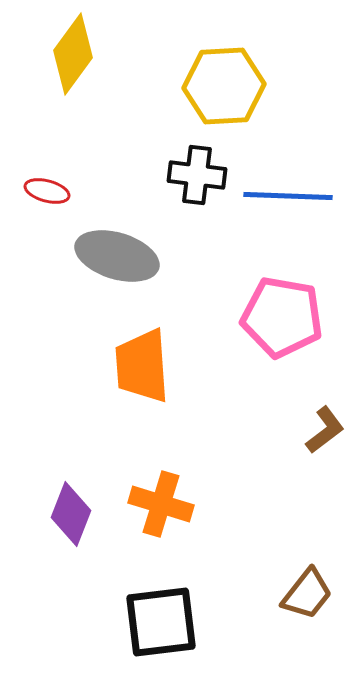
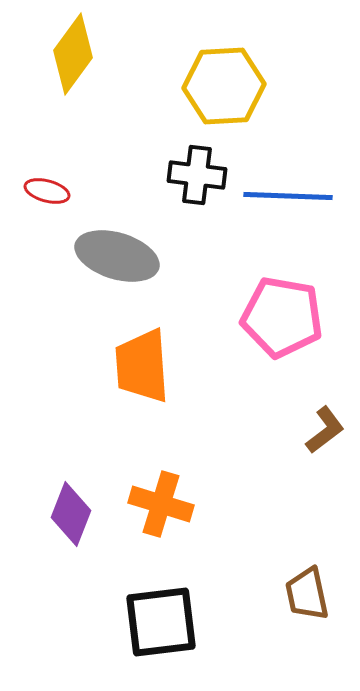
brown trapezoid: rotated 130 degrees clockwise
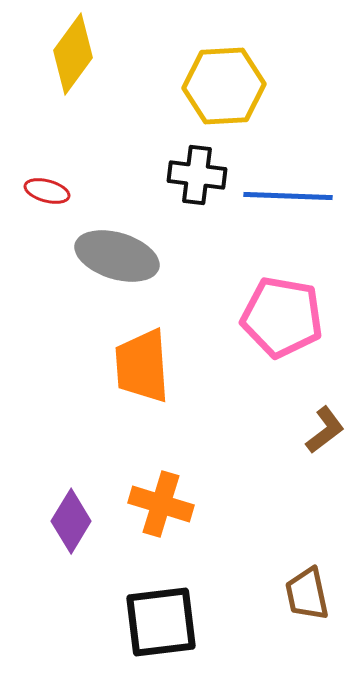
purple diamond: moved 7 px down; rotated 10 degrees clockwise
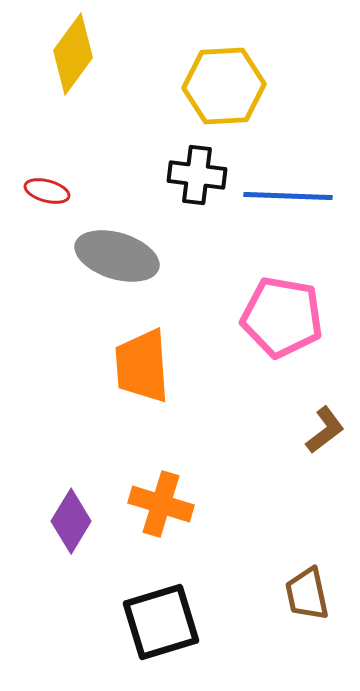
black square: rotated 10 degrees counterclockwise
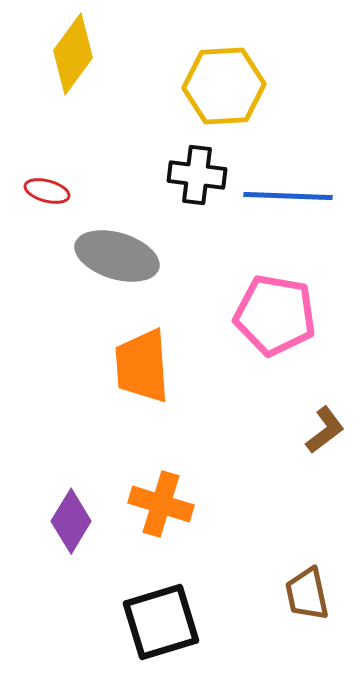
pink pentagon: moved 7 px left, 2 px up
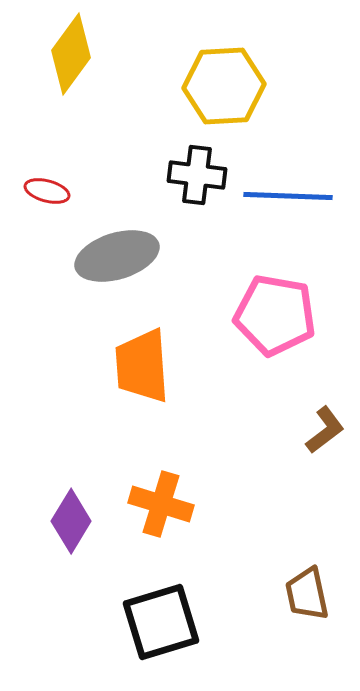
yellow diamond: moved 2 px left
gray ellipse: rotated 34 degrees counterclockwise
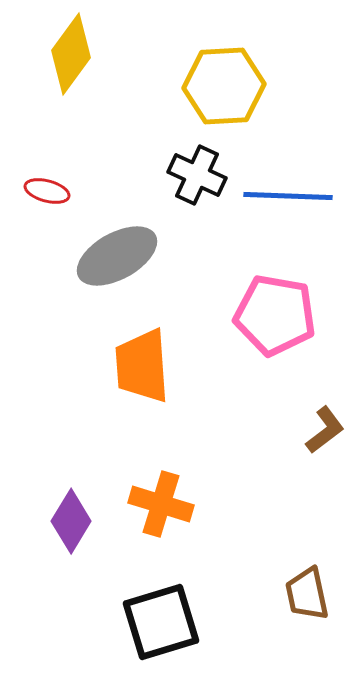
black cross: rotated 18 degrees clockwise
gray ellipse: rotated 12 degrees counterclockwise
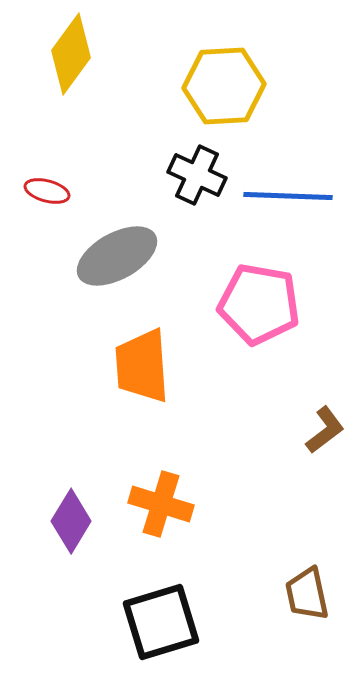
pink pentagon: moved 16 px left, 11 px up
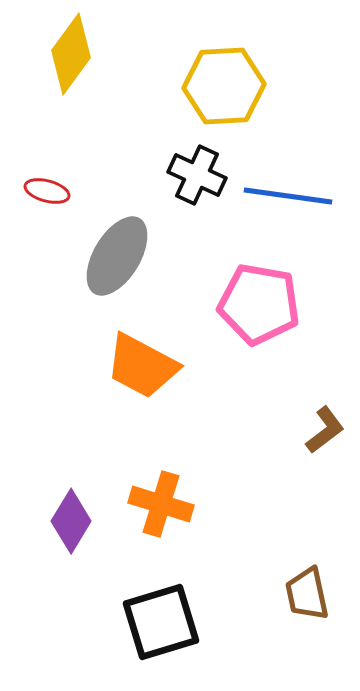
blue line: rotated 6 degrees clockwise
gray ellipse: rotated 30 degrees counterclockwise
orange trapezoid: rotated 58 degrees counterclockwise
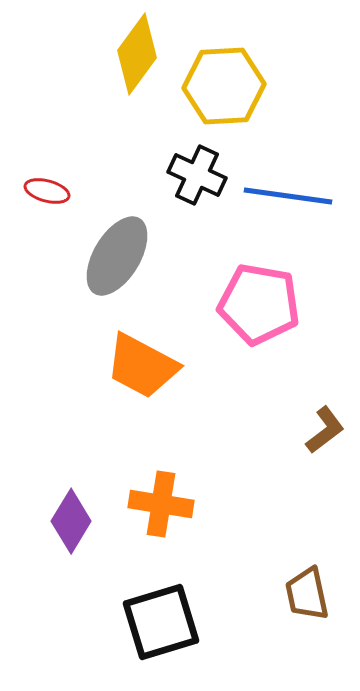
yellow diamond: moved 66 px right
orange cross: rotated 8 degrees counterclockwise
